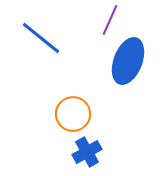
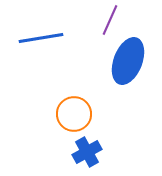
blue line: rotated 48 degrees counterclockwise
orange circle: moved 1 px right
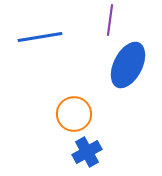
purple line: rotated 16 degrees counterclockwise
blue line: moved 1 px left, 1 px up
blue ellipse: moved 4 px down; rotated 6 degrees clockwise
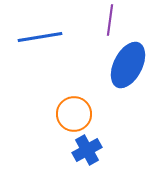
blue cross: moved 2 px up
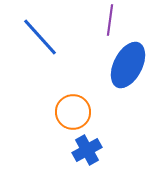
blue line: rotated 57 degrees clockwise
orange circle: moved 1 px left, 2 px up
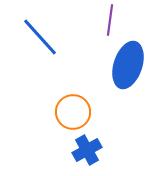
blue ellipse: rotated 9 degrees counterclockwise
